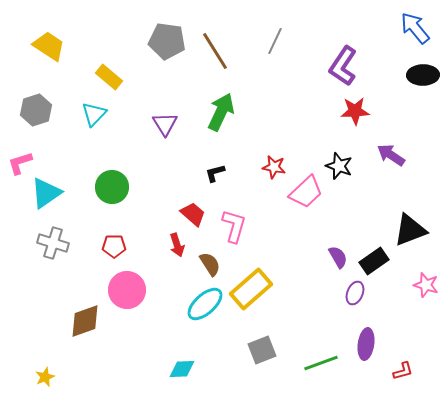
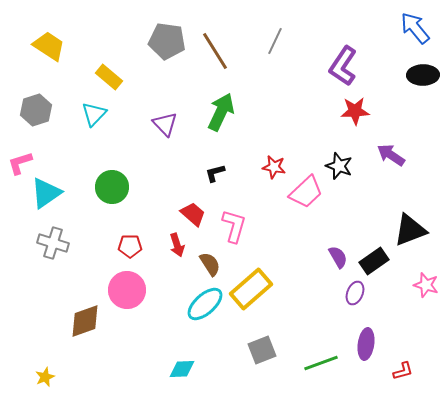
purple triangle at (165, 124): rotated 12 degrees counterclockwise
red pentagon at (114, 246): moved 16 px right
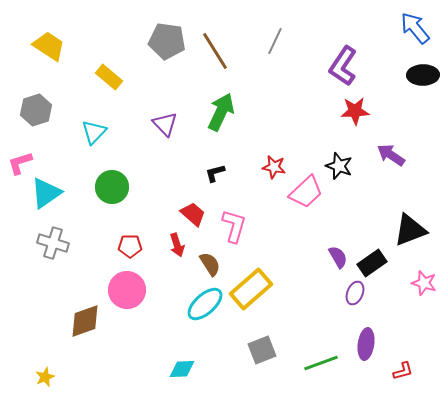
cyan triangle at (94, 114): moved 18 px down
black rectangle at (374, 261): moved 2 px left, 2 px down
pink star at (426, 285): moved 2 px left, 2 px up
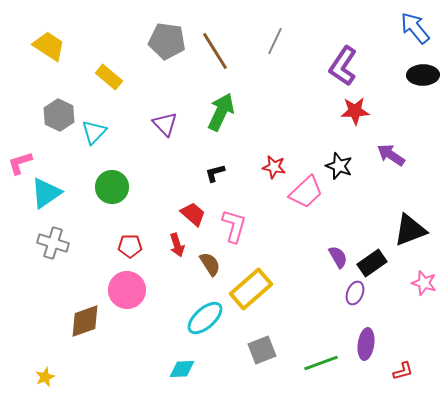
gray hexagon at (36, 110): moved 23 px right, 5 px down; rotated 16 degrees counterclockwise
cyan ellipse at (205, 304): moved 14 px down
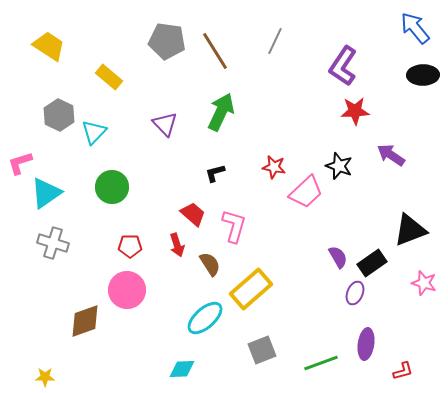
yellow star at (45, 377): rotated 24 degrees clockwise
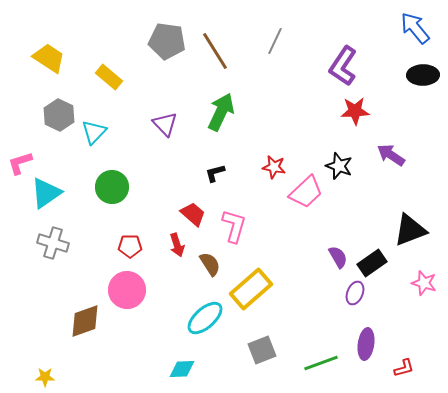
yellow trapezoid at (49, 46): moved 12 px down
red L-shape at (403, 371): moved 1 px right, 3 px up
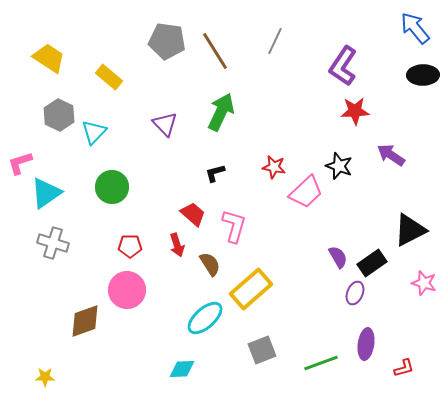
black triangle at (410, 230): rotated 6 degrees counterclockwise
